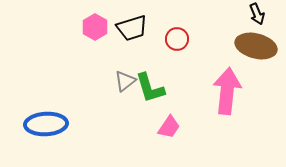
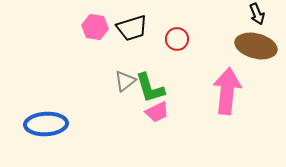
pink hexagon: rotated 20 degrees counterclockwise
pink trapezoid: moved 12 px left, 15 px up; rotated 30 degrees clockwise
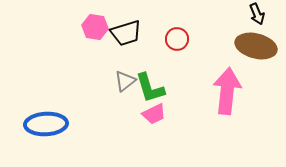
black trapezoid: moved 6 px left, 5 px down
pink trapezoid: moved 3 px left, 2 px down
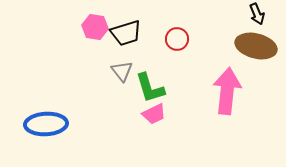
gray triangle: moved 3 px left, 10 px up; rotated 30 degrees counterclockwise
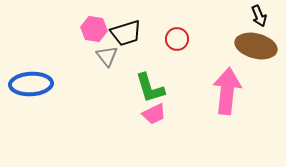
black arrow: moved 2 px right, 2 px down
pink hexagon: moved 1 px left, 2 px down
gray triangle: moved 15 px left, 15 px up
blue ellipse: moved 15 px left, 40 px up
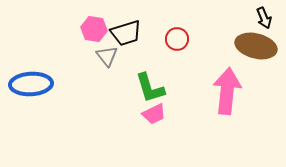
black arrow: moved 5 px right, 2 px down
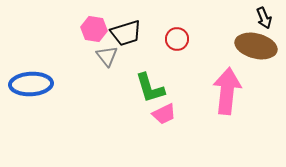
pink trapezoid: moved 10 px right
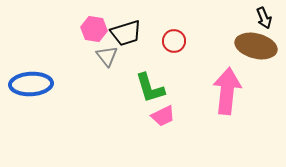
red circle: moved 3 px left, 2 px down
pink trapezoid: moved 1 px left, 2 px down
